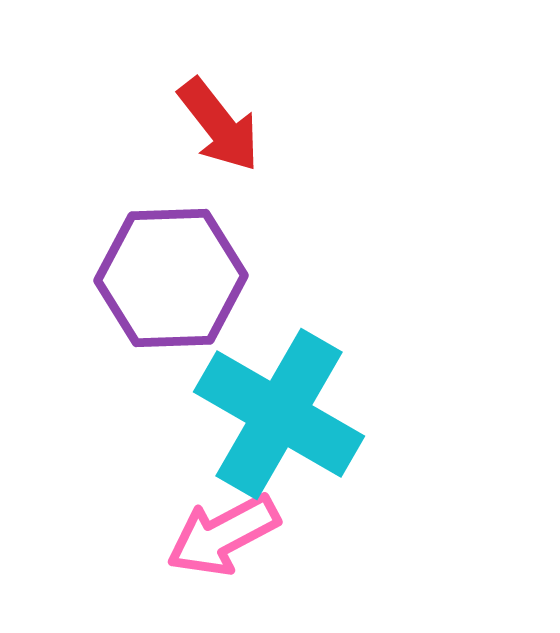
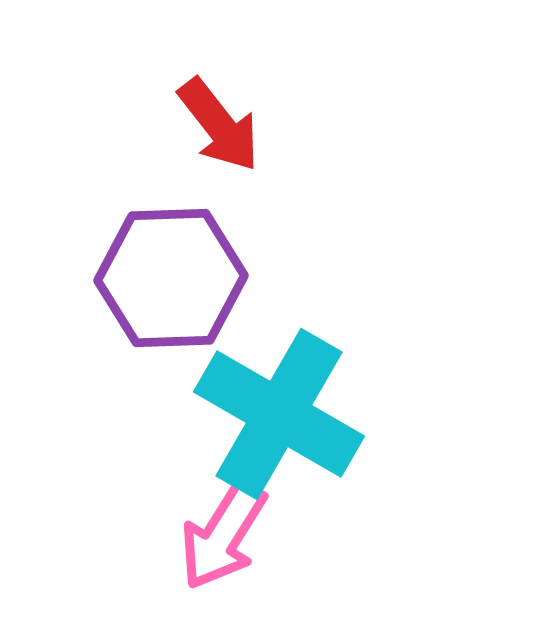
pink arrow: rotated 30 degrees counterclockwise
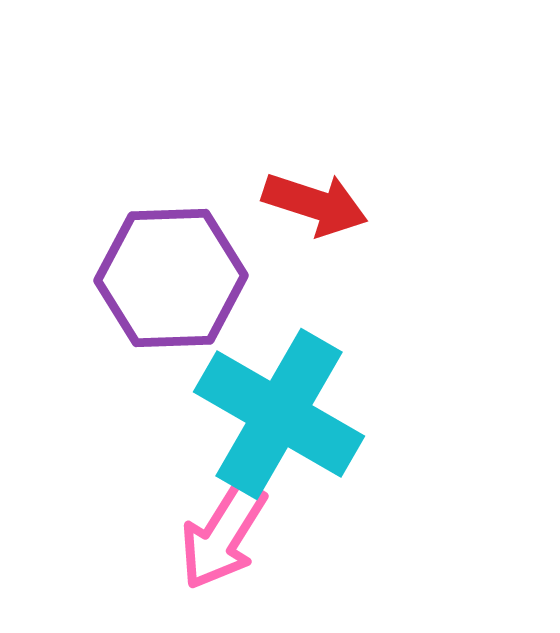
red arrow: moved 96 px right, 79 px down; rotated 34 degrees counterclockwise
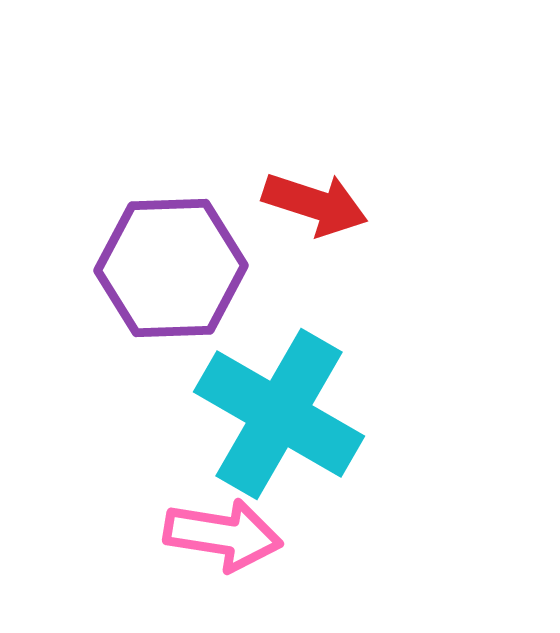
purple hexagon: moved 10 px up
pink arrow: rotated 113 degrees counterclockwise
